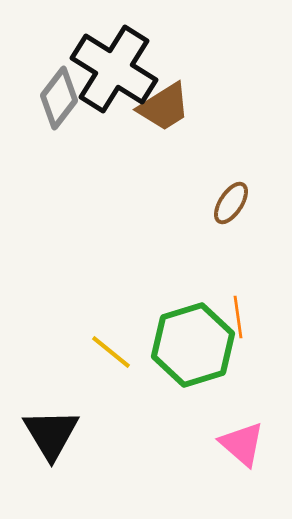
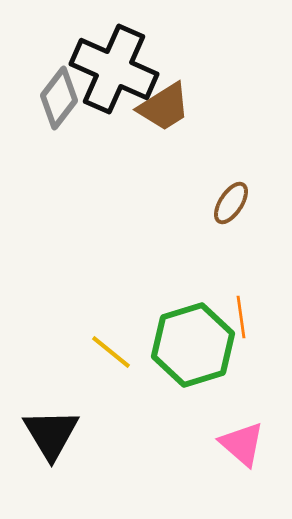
black cross: rotated 8 degrees counterclockwise
orange line: moved 3 px right
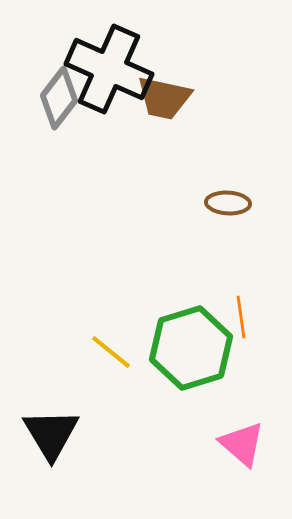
black cross: moved 5 px left
brown trapezoid: moved 9 px up; rotated 44 degrees clockwise
brown ellipse: moved 3 px left; rotated 60 degrees clockwise
green hexagon: moved 2 px left, 3 px down
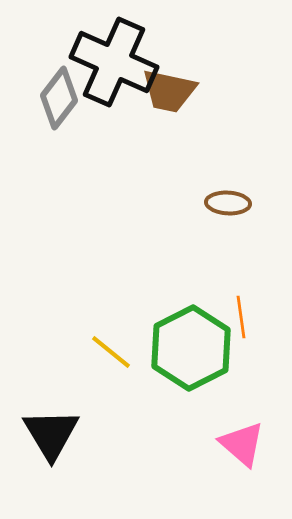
black cross: moved 5 px right, 7 px up
brown trapezoid: moved 5 px right, 7 px up
green hexagon: rotated 10 degrees counterclockwise
